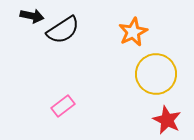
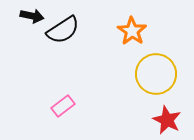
orange star: moved 1 px left, 1 px up; rotated 12 degrees counterclockwise
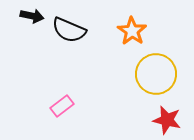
black semicircle: moved 6 px right; rotated 56 degrees clockwise
pink rectangle: moved 1 px left
red star: rotated 12 degrees counterclockwise
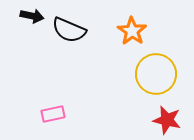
pink rectangle: moved 9 px left, 8 px down; rotated 25 degrees clockwise
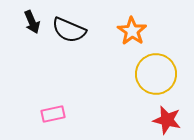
black arrow: moved 6 px down; rotated 55 degrees clockwise
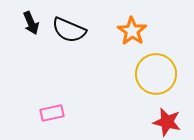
black arrow: moved 1 px left, 1 px down
pink rectangle: moved 1 px left, 1 px up
red star: moved 2 px down
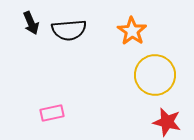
black semicircle: rotated 28 degrees counterclockwise
yellow circle: moved 1 px left, 1 px down
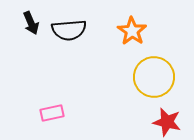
yellow circle: moved 1 px left, 2 px down
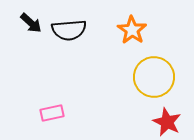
black arrow: rotated 25 degrees counterclockwise
orange star: moved 1 px up
red star: rotated 12 degrees clockwise
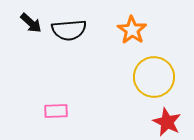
pink rectangle: moved 4 px right, 2 px up; rotated 10 degrees clockwise
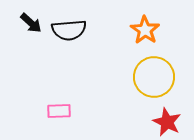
orange star: moved 13 px right
pink rectangle: moved 3 px right
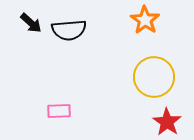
orange star: moved 10 px up
red star: rotated 8 degrees clockwise
